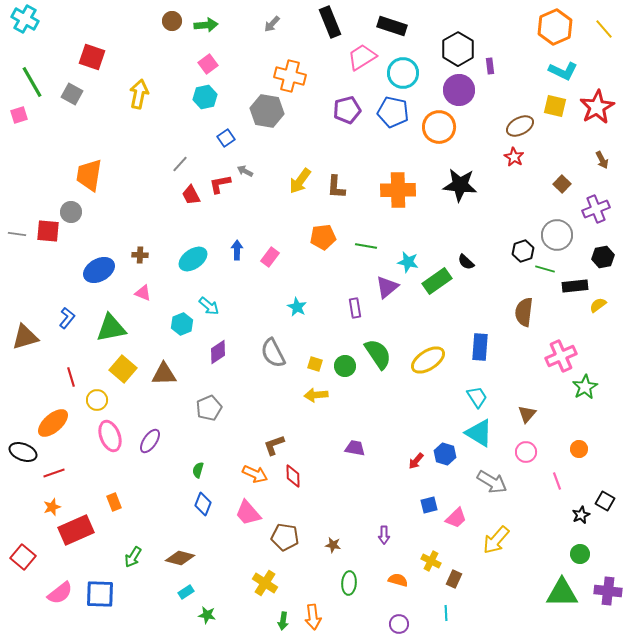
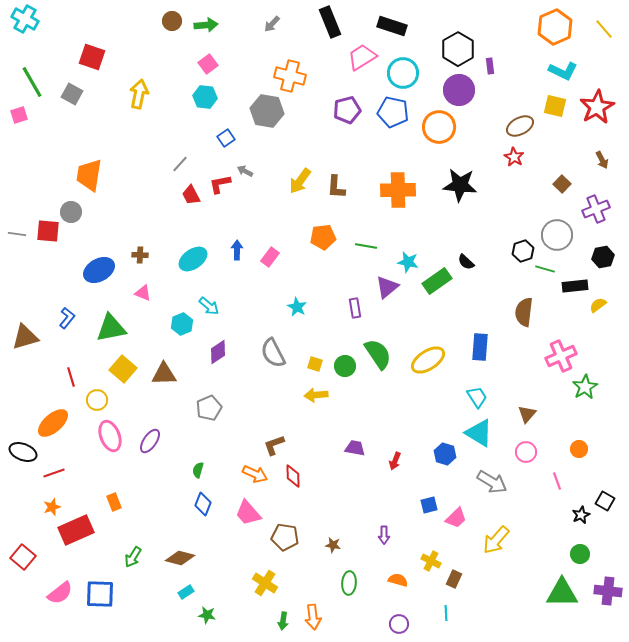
cyan hexagon at (205, 97): rotated 20 degrees clockwise
red arrow at (416, 461): moved 21 px left; rotated 18 degrees counterclockwise
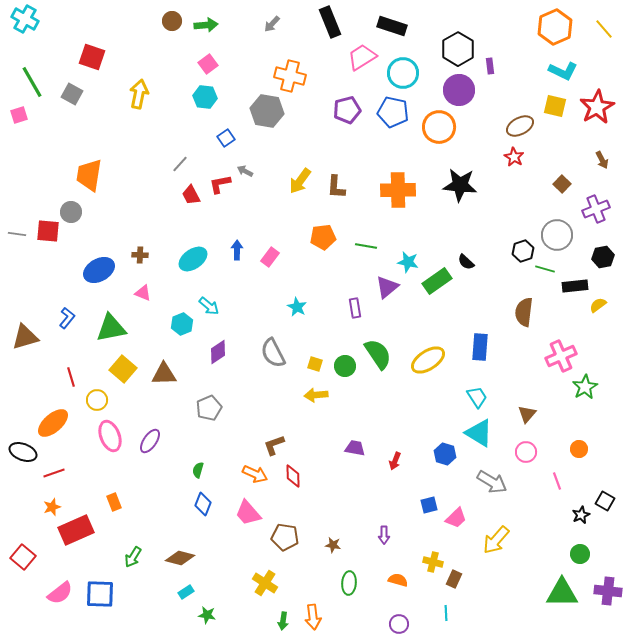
yellow cross at (431, 561): moved 2 px right, 1 px down; rotated 12 degrees counterclockwise
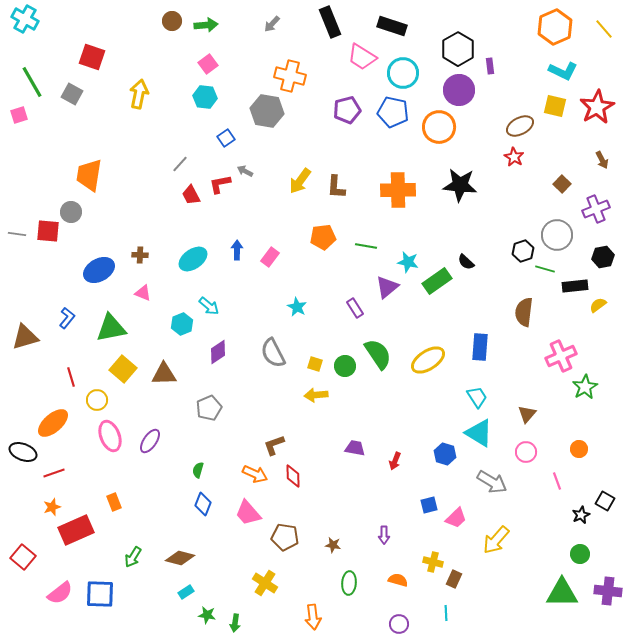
pink trapezoid at (362, 57): rotated 116 degrees counterclockwise
purple rectangle at (355, 308): rotated 24 degrees counterclockwise
green arrow at (283, 621): moved 48 px left, 2 px down
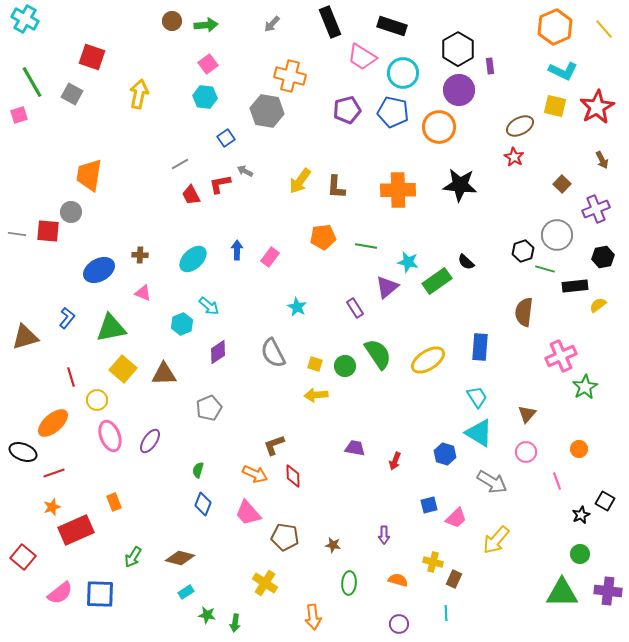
gray line at (180, 164): rotated 18 degrees clockwise
cyan ellipse at (193, 259): rotated 8 degrees counterclockwise
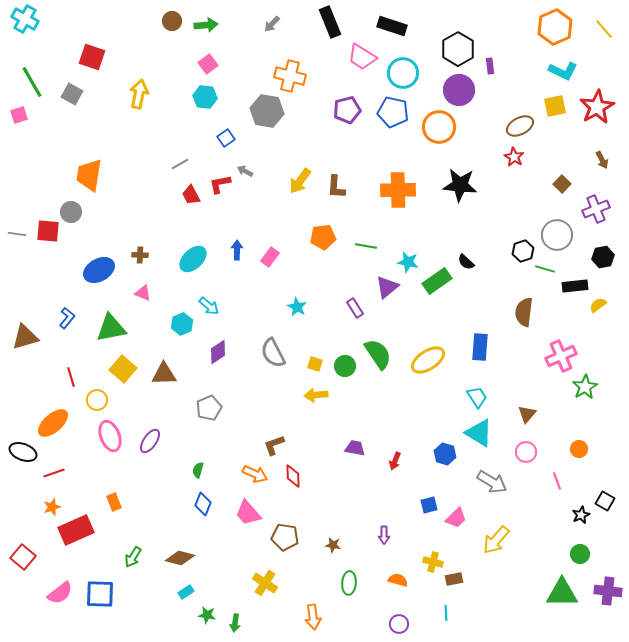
yellow square at (555, 106): rotated 25 degrees counterclockwise
brown rectangle at (454, 579): rotated 54 degrees clockwise
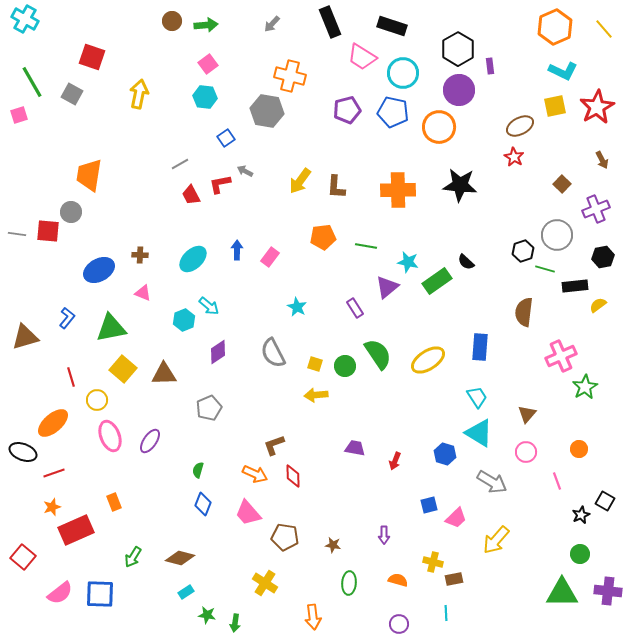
cyan hexagon at (182, 324): moved 2 px right, 4 px up
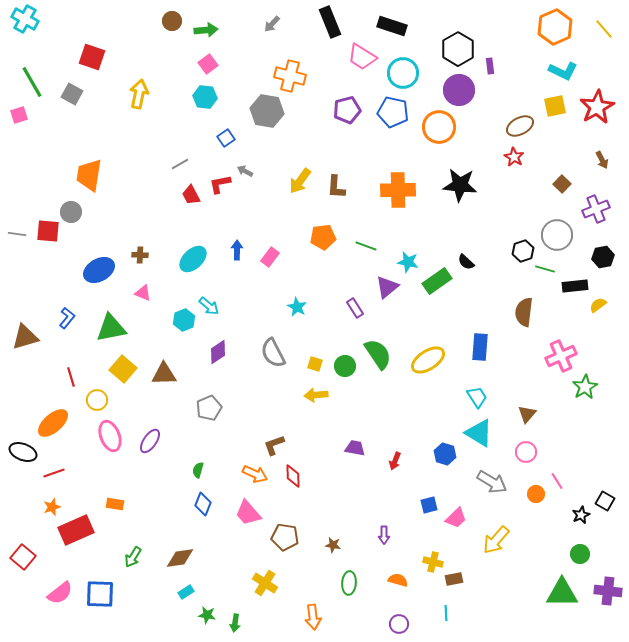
green arrow at (206, 25): moved 5 px down
green line at (366, 246): rotated 10 degrees clockwise
orange circle at (579, 449): moved 43 px left, 45 px down
pink line at (557, 481): rotated 12 degrees counterclockwise
orange rectangle at (114, 502): moved 1 px right, 2 px down; rotated 60 degrees counterclockwise
brown diamond at (180, 558): rotated 24 degrees counterclockwise
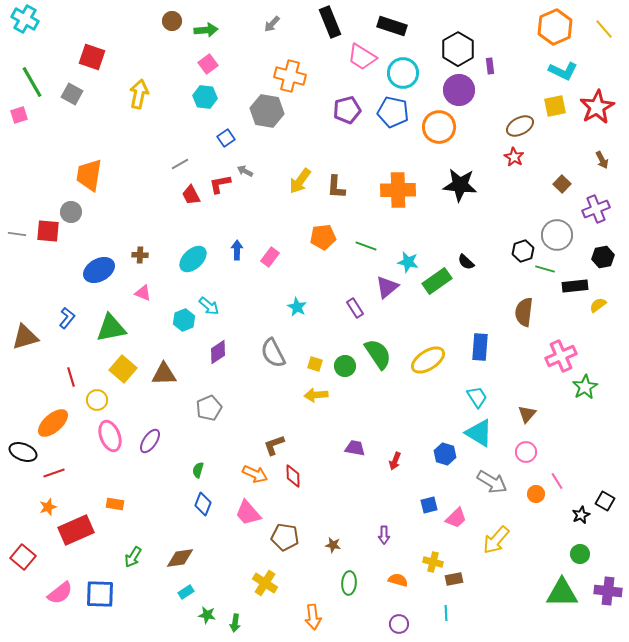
orange star at (52, 507): moved 4 px left
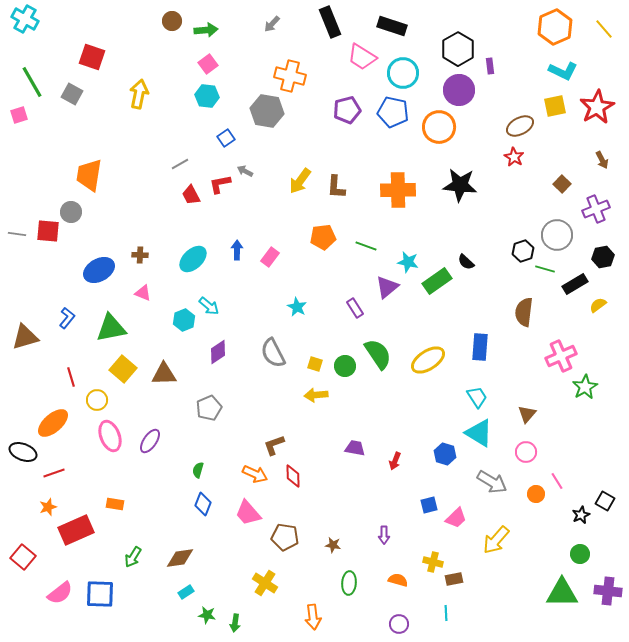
cyan hexagon at (205, 97): moved 2 px right, 1 px up
black rectangle at (575, 286): moved 2 px up; rotated 25 degrees counterclockwise
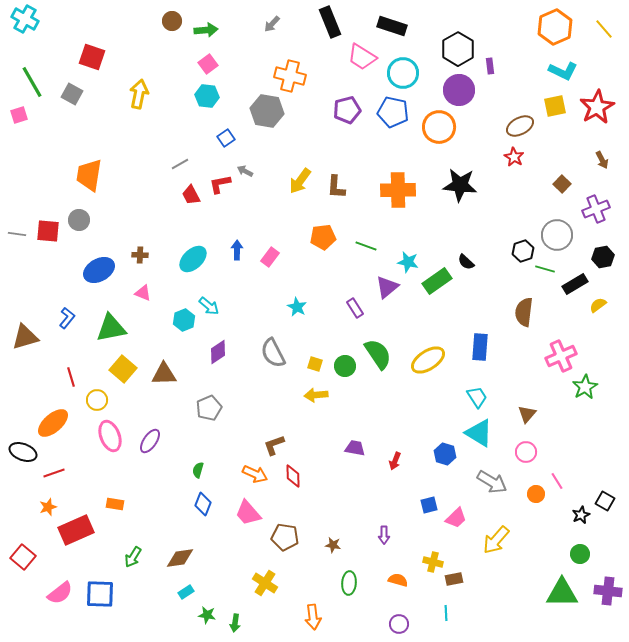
gray circle at (71, 212): moved 8 px right, 8 px down
